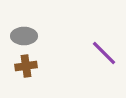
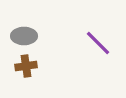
purple line: moved 6 px left, 10 px up
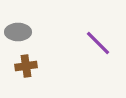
gray ellipse: moved 6 px left, 4 px up
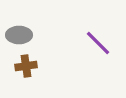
gray ellipse: moved 1 px right, 3 px down
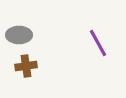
purple line: rotated 16 degrees clockwise
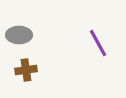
brown cross: moved 4 px down
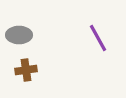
purple line: moved 5 px up
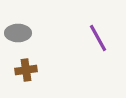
gray ellipse: moved 1 px left, 2 px up
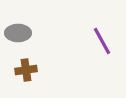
purple line: moved 4 px right, 3 px down
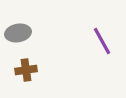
gray ellipse: rotated 10 degrees counterclockwise
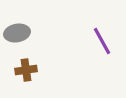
gray ellipse: moved 1 px left
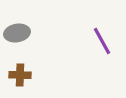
brown cross: moved 6 px left, 5 px down; rotated 10 degrees clockwise
